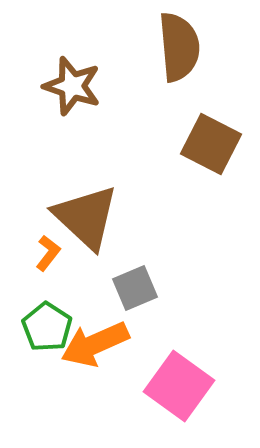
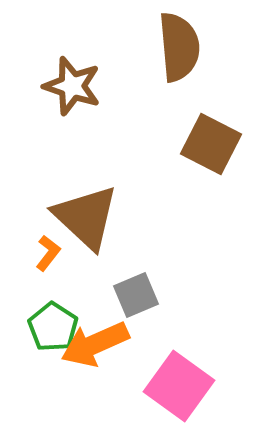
gray square: moved 1 px right, 7 px down
green pentagon: moved 6 px right
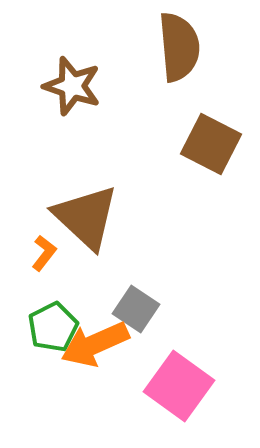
orange L-shape: moved 4 px left
gray square: moved 14 px down; rotated 33 degrees counterclockwise
green pentagon: rotated 12 degrees clockwise
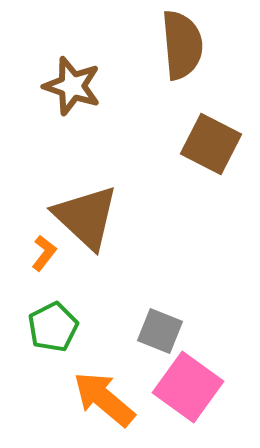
brown semicircle: moved 3 px right, 2 px up
gray square: moved 24 px right, 22 px down; rotated 12 degrees counterclockwise
orange arrow: moved 9 px right, 55 px down; rotated 64 degrees clockwise
pink square: moved 9 px right, 1 px down
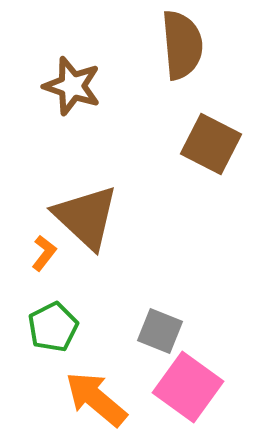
orange arrow: moved 8 px left
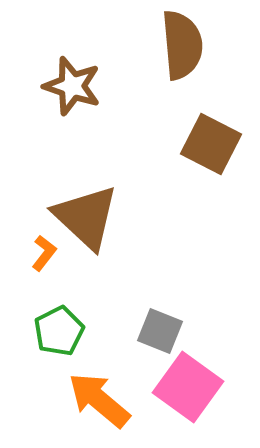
green pentagon: moved 6 px right, 4 px down
orange arrow: moved 3 px right, 1 px down
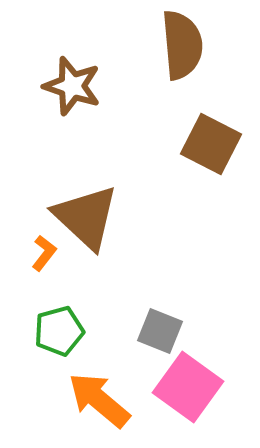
green pentagon: rotated 12 degrees clockwise
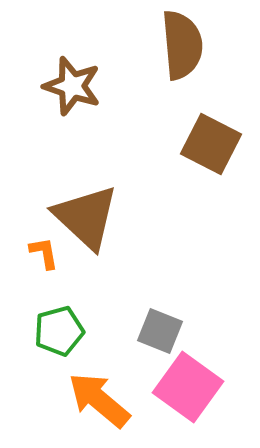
orange L-shape: rotated 48 degrees counterclockwise
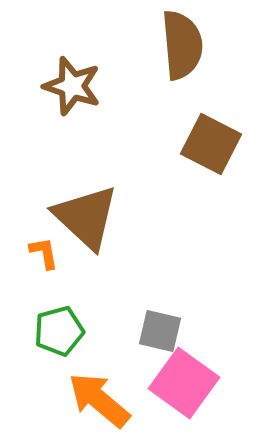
gray square: rotated 9 degrees counterclockwise
pink square: moved 4 px left, 4 px up
